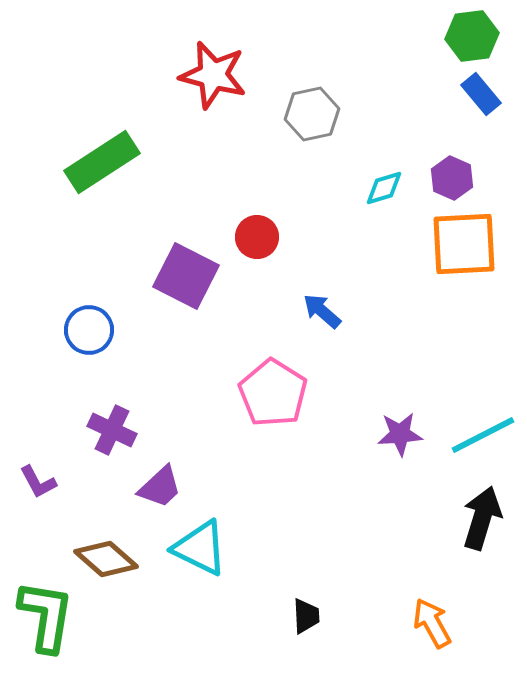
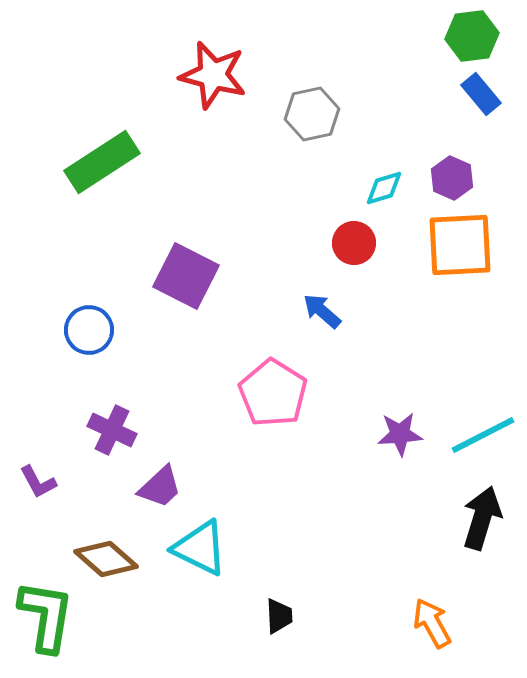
red circle: moved 97 px right, 6 px down
orange square: moved 4 px left, 1 px down
black trapezoid: moved 27 px left
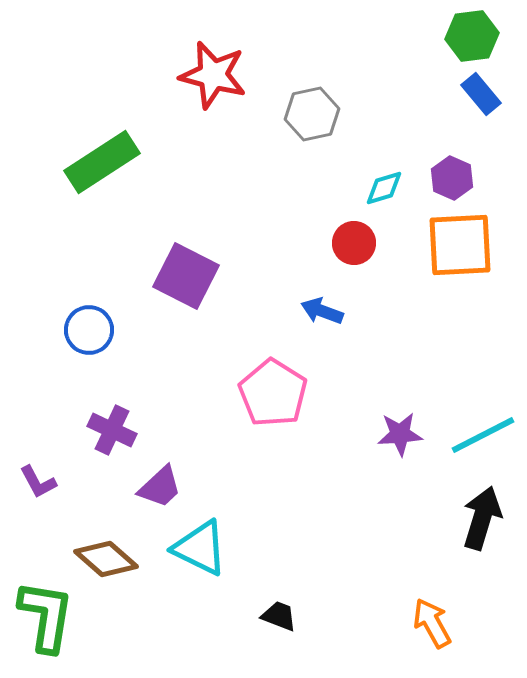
blue arrow: rotated 21 degrees counterclockwise
black trapezoid: rotated 66 degrees counterclockwise
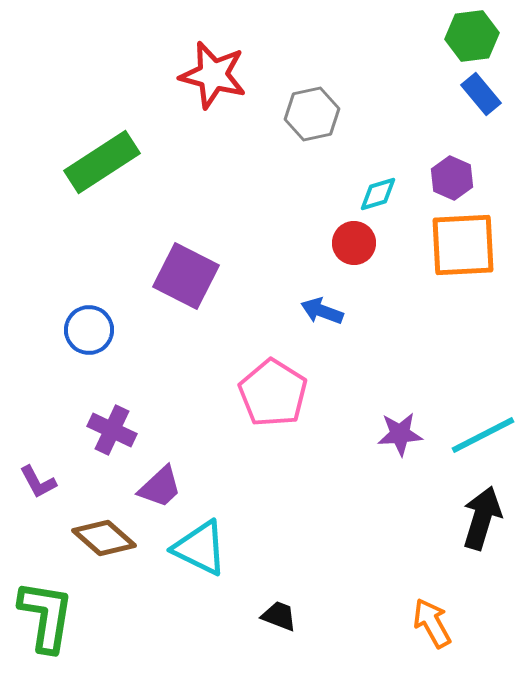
cyan diamond: moved 6 px left, 6 px down
orange square: moved 3 px right
brown diamond: moved 2 px left, 21 px up
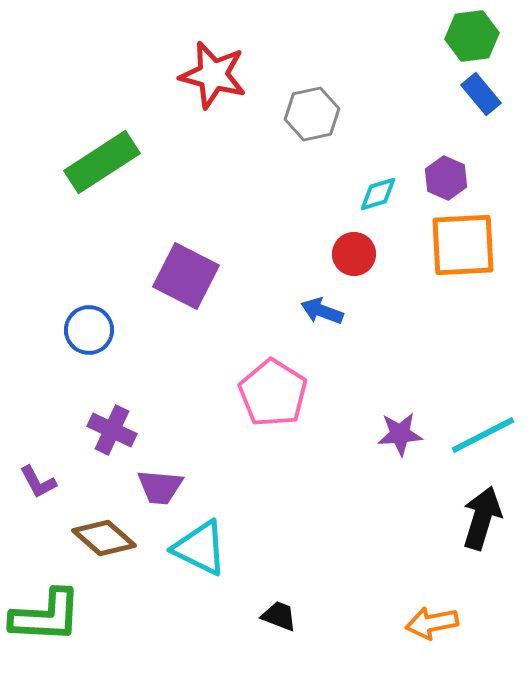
purple hexagon: moved 6 px left
red circle: moved 11 px down
purple trapezoid: rotated 48 degrees clockwise
green L-shape: rotated 84 degrees clockwise
orange arrow: rotated 72 degrees counterclockwise
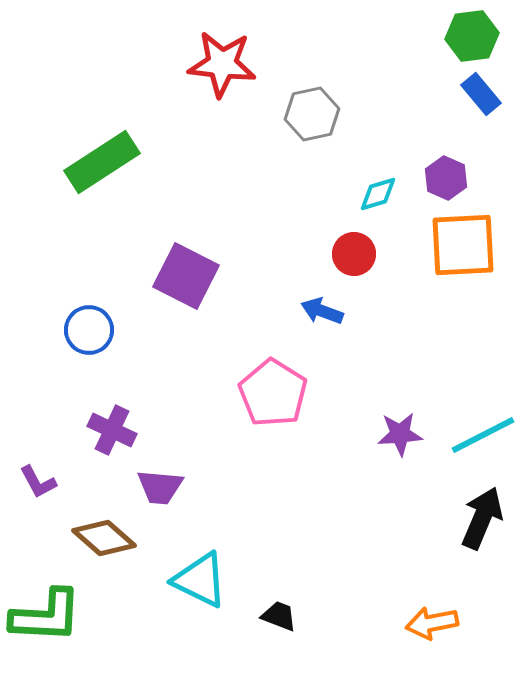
red star: moved 9 px right, 11 px up; rotated 8 degrees counterclockwise
black arrow: rotated 6 degrees clockwise
cyan triangle: moved 32 px down
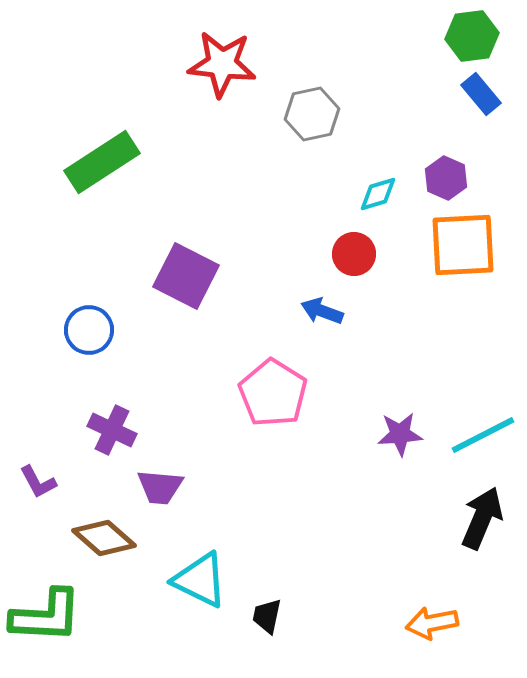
black trapezoid: moved 12 px left; rotated 99 degrees counterclockwise
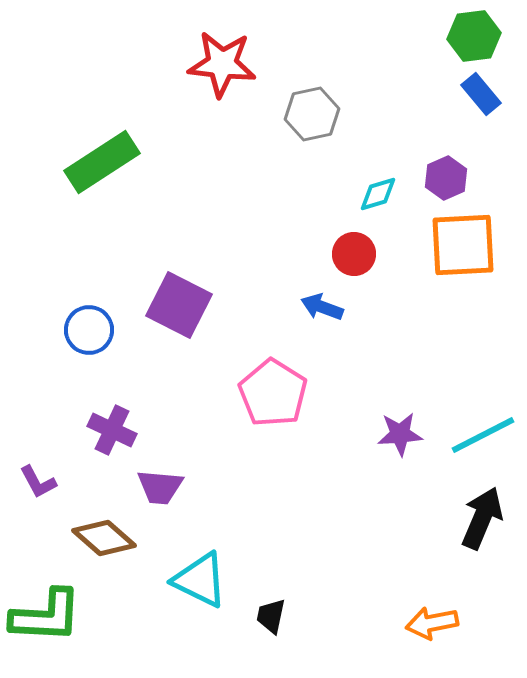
green hexagon: moved 2 px right
purple hexagon: rotated 12 degrees clockwise
purple square: moved 7 px left, 29 px down
blue arrow: moved 4 px up
black trapezoid: moved 4 px right
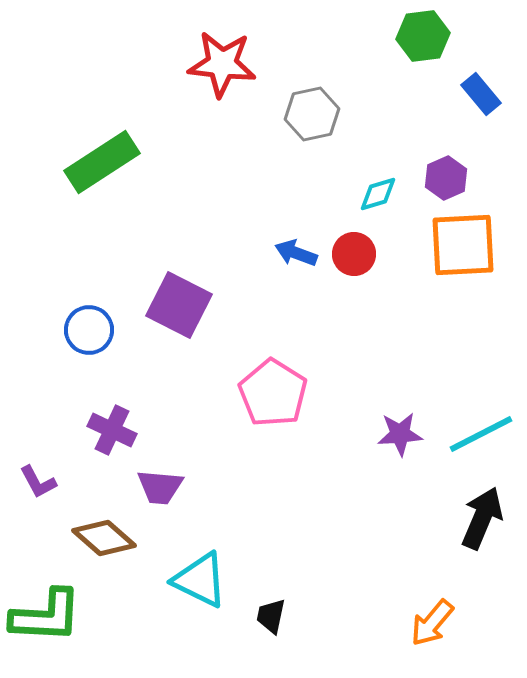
green hexagon: moved 51 px left
blue arrow: moved 26 px left, 54 px up
cyan line: moved 2 px left, 1 px up
orange arrow: rotated 39 degrees counterclockwise
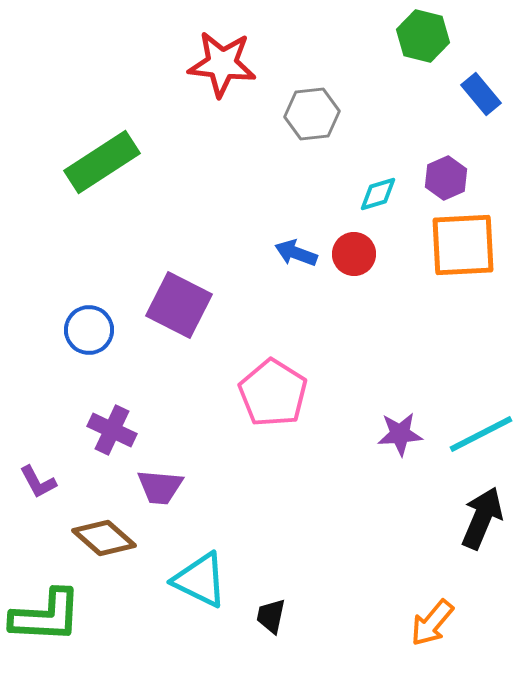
green hexagon: rotated 21 degrees clockwise
gray hexagon: rotated 6 degrees clockwise
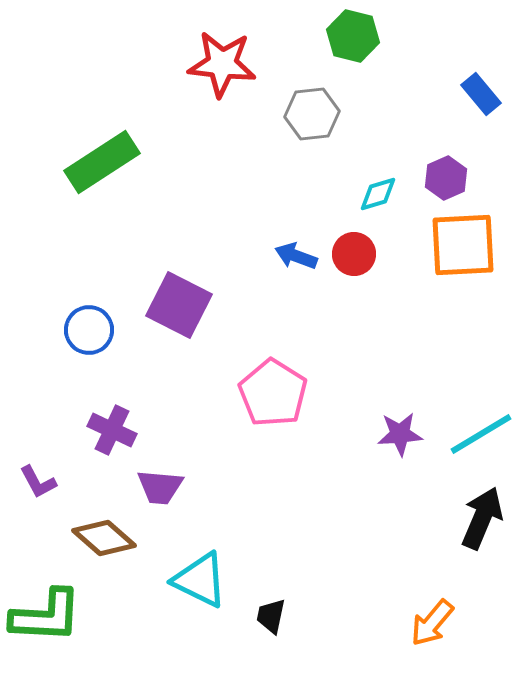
green hexagon: moved 70 px left
blue arrow: moved 3 px down
cyan line: rotated 4 degrees counterclockwise
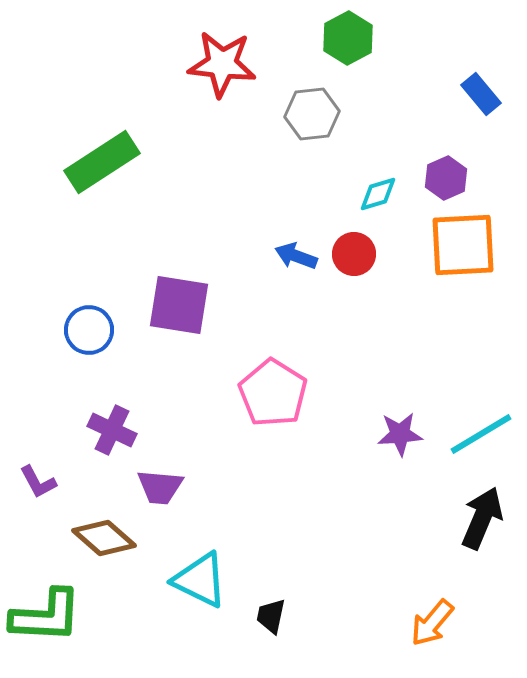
green hexagon: moved 5 px left, 2 px down; rotated 18 degrees clockwise
purple square: rotated 18 degrees counterclockwise
